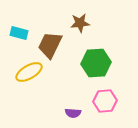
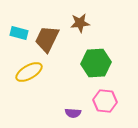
brown trapezoid: moved 3 px left, 6 px up
pink hexagon: rotated 10 degrees clockwise
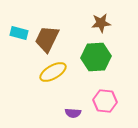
brown star: moved 21 px right
green hexagon: moved 6 px up
yellow ellipse: moved 24 px right
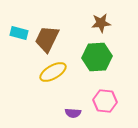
green hexagon: moved 1 px right
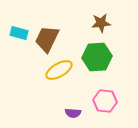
yellow ellipse: moved 6 px right, 2 px up
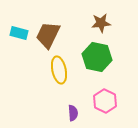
brown trapezoid: moved 1 px right, 4 px up
green hexagon: rotated 16 degrees clockwise
yellow ellipse: rotated 72 degrees counterclockwise
pink hexagon: rotated 20 degrees clockwise
purple semicircle: rotated 98 degrees counterclockwise
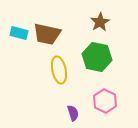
brown star: moved 1 px left, 1 px up; rotated 24 degrees counterclockwise
brown trapezoid: moved 1 px left, 1 px up; rotated 104 degrees counterclockwise
purple semicircle: rotated 14 degrees counterclockwise
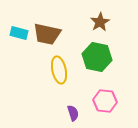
pink hexagon: rotated 20 degrees counterclockwise
